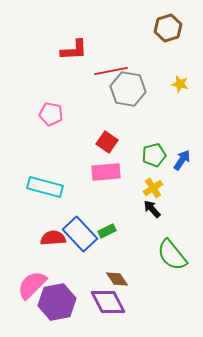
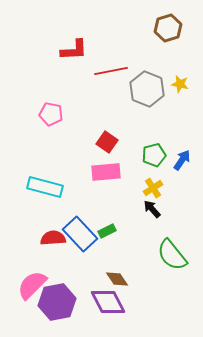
gray hexagon: moved 19 px right; rotated 12 degrees clockwise
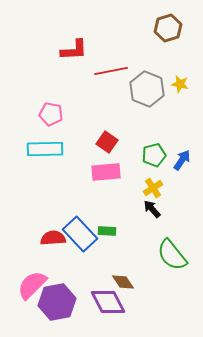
cyan rectangle: moved 38 px up; rotated 16 degrees counterclockwise
green rectangle: rotated 30 degrees clockwise
brown diamond: moved 6 px right, 3 px down
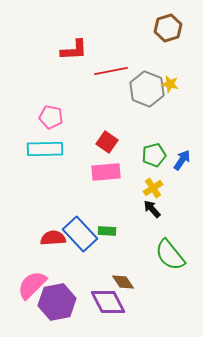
yellow star: moved 10 px left
pink pentagon: moved 3 px down
green semicircle: moved 2 px left
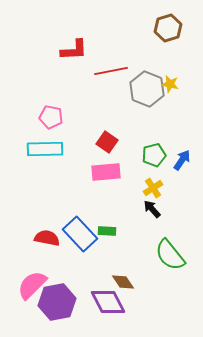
red semicircle: moved 6 px left; rotated 15 degrees clockwise
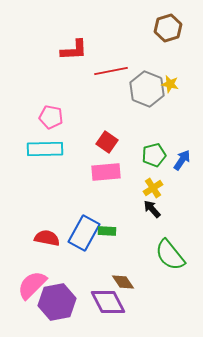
blue rectangle: moved 4 px right, 1 px up; rotated 72 degrees clockwise
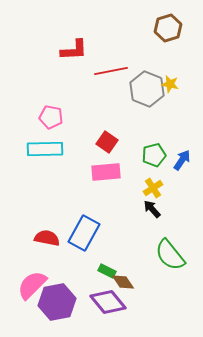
green rectangle: moved 40 px down; rotated 24 degrees clockwise
purple diamond: rotated 12 degrees counterclockwise
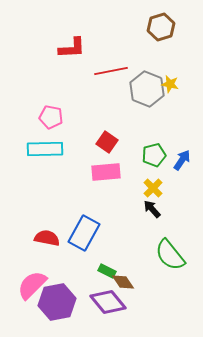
brown hexagon: moved 7 px left, 1 px up
red L-shape: moved 2 px left, 2 px up
yellow cross: rotated 12 degrees counterclockwise
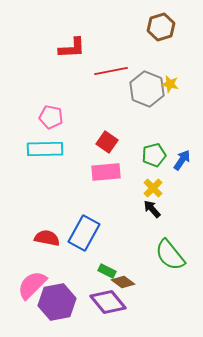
brown diamond: rotated 20 degrees counterclockwise
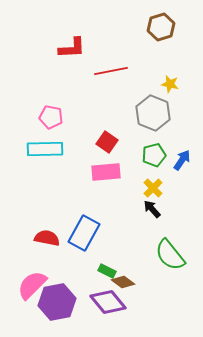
gray hexagon: moved 6 px right, 24 px down
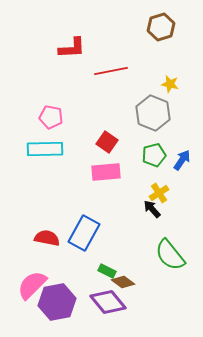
yellow cross: moved 6 px right, 5 px down; rotated 12 degrees clockwise
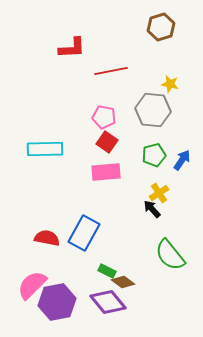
gray hexagon: moved 3 px up; rotated 16 degrees counterclockwise
pink pentagon: moved 53 px right
